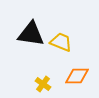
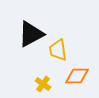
black triangle: rotated 36 degrees counterclockwise
yellow trapezoid: moved 3 px left, 8 px down; rotated 120 degrees counterclockwise
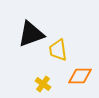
black triangle: rotated 8 degrees clockwise
orange diamond: moved 3 px right
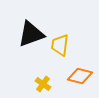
yellow trapezoid: moved 2 px right, 5 px up; rotated 15 degrees clockwise
orange diamond: rotated 15 degrees clockwise
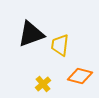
yellow cross: rotated 14 degrees clockwise
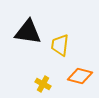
black triangle: moved 3 px left, 2 px up; rotated 28 degrees clockwise
yellow cross: rotated 21 degrees counterclockwise
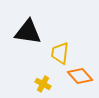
yellow trapezoid: moved 8 px down
orange diamond: rotated 35 degrees clockwise
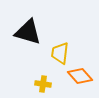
black triangle: rotated 8 degrees clockwise
yellow cross: rotated 21 degrees counterclockwise
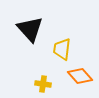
black triangle: moved 2 px right, 3 px up; rotated 32 degrees clockwise
yellow trapezoid: moved 2 px right, 4 px up
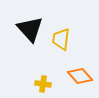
yellow trapezoid: moved 1 px left, 10 px up
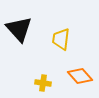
black triangle: moved 11 px left
yellow cross: moved 1 px up
